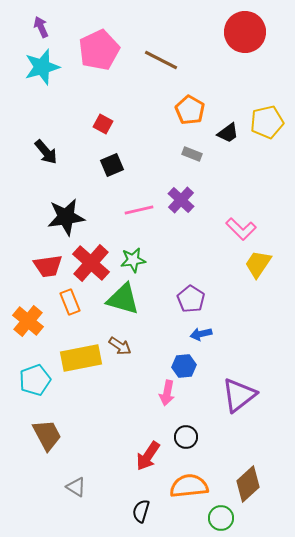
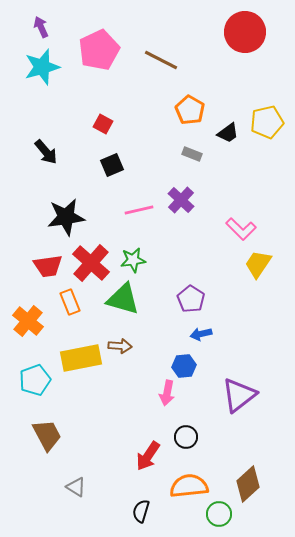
brown arrow: rotated 30 degrees counterclockwise
green circle: moved 2 px left, 4 px up
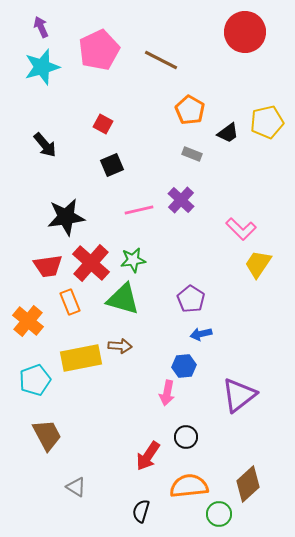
black arrow: moved 1 px left, 7 px up
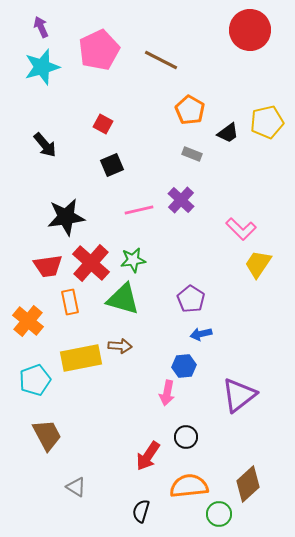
red circle: moved 5 px right, 2 px up
orange rectangle: rotated 10 degrees clockwise
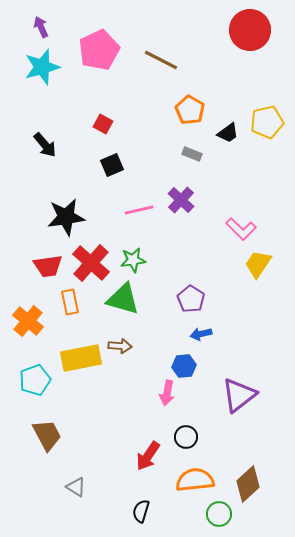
orange semicircle: moved 6 px right, 6 px up
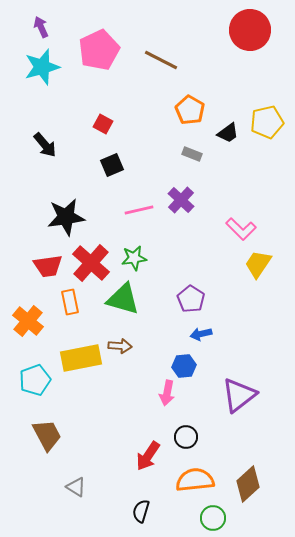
green star: moved 1 px right, 2 px up
green circle: moved 6 px left, 4 px down
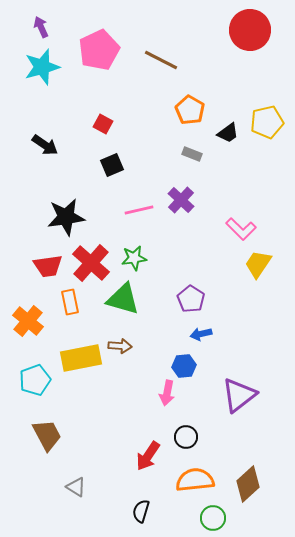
black arrow: rotated 16 degrees counterclockwise
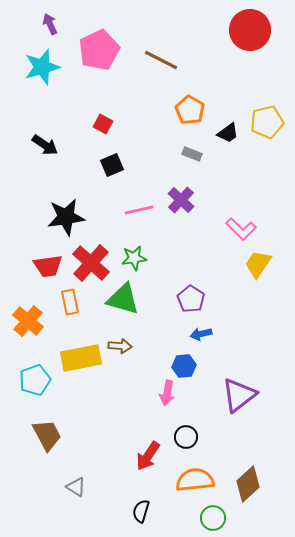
purple arrow: moved 9 px right, 3 px up
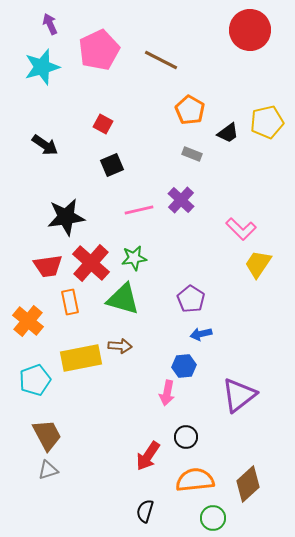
gray triangle: moved 28 px left, 17 px up; rotated 50 degrees counterclockwise
black semicircle: moved 4 px right
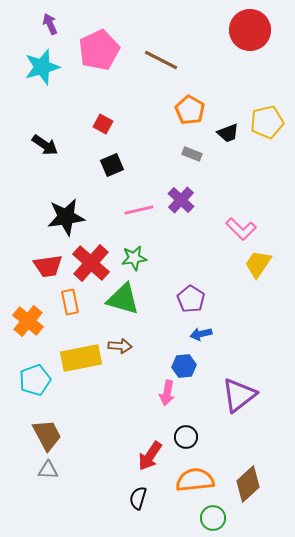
black trapezoid: rotated 15 degrees clockwise
red arrow: moved 2 px right
gray triangle: rotated 20 degrees clockwise
black semicircle: moved 7 px left, 13 px up
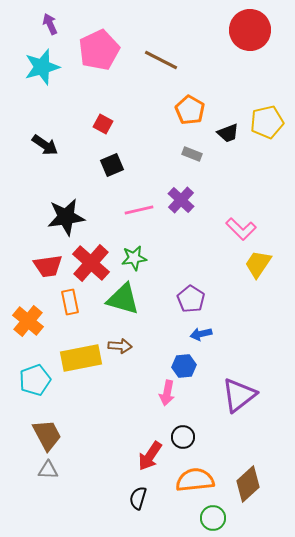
black circle: moved 3 px left
